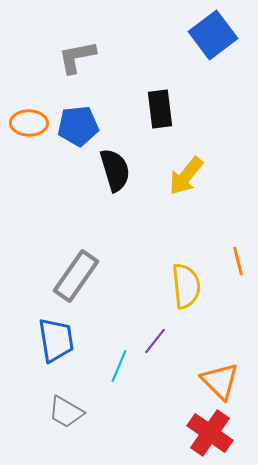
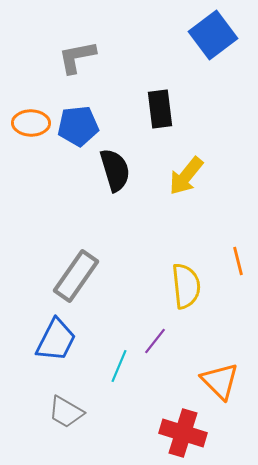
orange ellipse: moved 2 px right
blue trapezoid: rotated 36 degrees clockwise
red cross: moved 27 px left; rotated 18 degrees counterclockwise
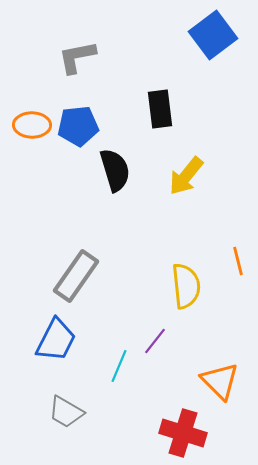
orange ellipse: moved 1 px right, 2 px down
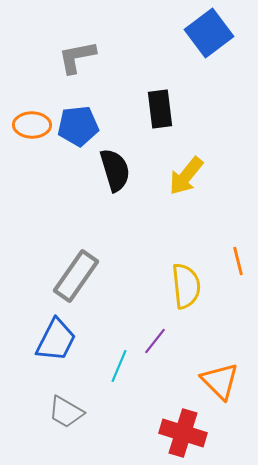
blue square: moved 4 px left, 2 px up
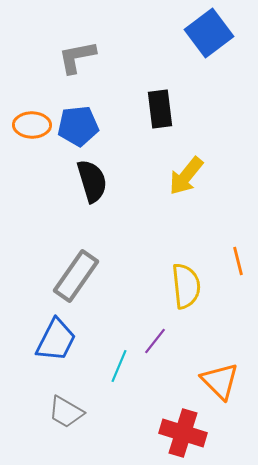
black semicircle: moved 23 px left, 11 px down
